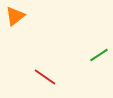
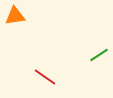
orange triangle: rotated 30 degrees clockwise
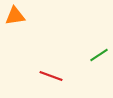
red line: moved 6 px right, 1 px up; rotated 15 degrees counterclockwise
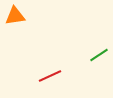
red line: moved 1 px left; rotated 45 degrees counterclockwise
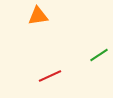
orange triangle: moved 23 px right
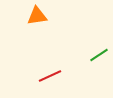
orange triangle: moved 1 px left
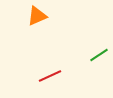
orange triangle: rotated 15 degrees counterclockwise
